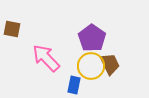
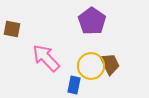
purple pentagon: moved 17 px up
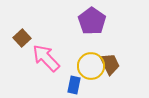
brown square: moved 10 px right, 9 px down; rotated 36 degrees clockwise
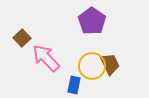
yellow circle: moved 1 px right
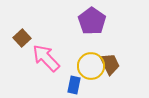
yellow circle: moved 1 px left
